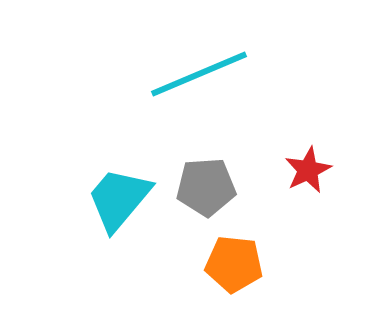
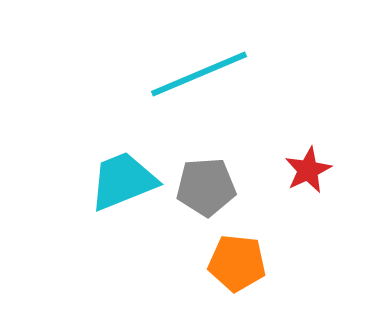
cyan trapezoid: moved 4 px right, 18 px up; rotated 28 degrees clockwise
orange pentagon: moved 3 px right, 1 px up
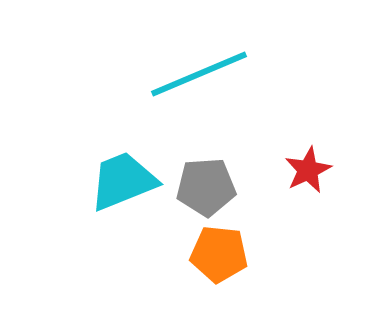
orange pentagon: moved 18 px left, 9 px up
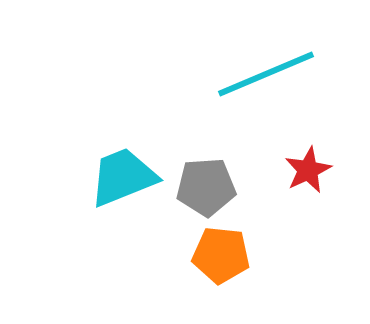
cyan line: moved 67 px right
cyan trapezoid: moved 4 px up
orange pentagon: moved 2 px right, 1 px down
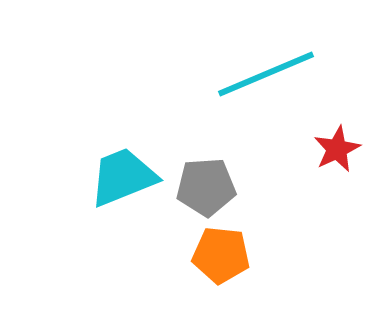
red star: moved 29 px right, 21 px up
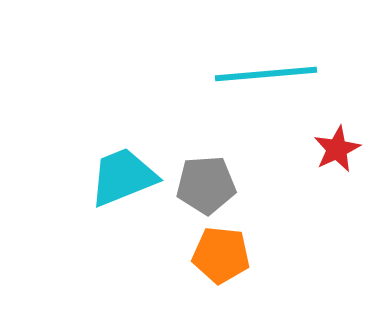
cyan line: rotated 18 degrees clockwise
gray pentagon: moved 2 px up
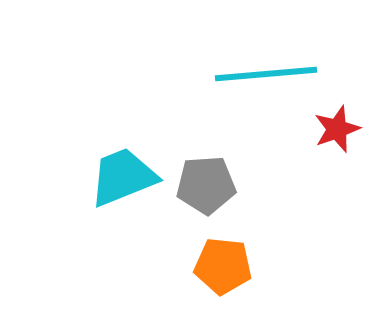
red star: moved 20 px up; rotated 6 degrees clockwise
orange pentagon: moved 2 px right, 11 px down
